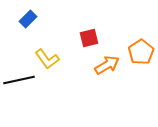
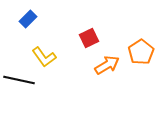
red square: rotated 12 degrees counterclockwise
yellow L-shape: moved 3 px left, 2 px up
black line: rotated 24 degrees clockwise
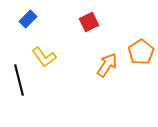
red square: moved 16 px up
orange arrow: rotated 25 degrees counterclockwise
black line: rotated 64 degrees clockwise
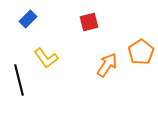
red square: rotated 12 degrees clockwise
yellow L-shape: moved 2 px right, 1 px down
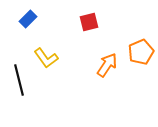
orange pentagon: rotated 10 degrees clockwise
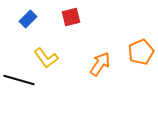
red square: moved 18 px left, 5 px up
orange arrow: moved 7 px left, 1 px up
black line: rotated 60 degrees counterclockwise
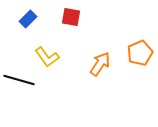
red square: rotated 24 degrees clockwise
orange pentagon: moved 1 px left, 1 px down
yellow L-shape: moved 1 px right, 1 px up
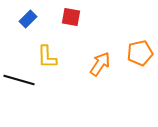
orange pentagon: rotated 10 degrees clockwise
yellow L-shape: rotated 35 degrees clockwise
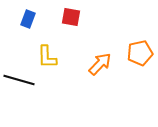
blue rectangle: rotated 24 degrees counterclockwise
orange arrow: rotated 10 degrees clockwise
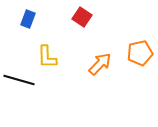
red square: moved 11 px right; rotated 24 degrees clockwise
